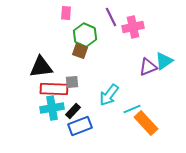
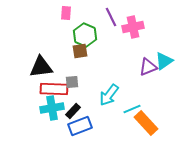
brown square: rotated 28 degrees counterclockwise
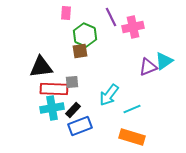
black rectangle: moved 1 px up
orange rectangle: moved 14 px left, 14 px down; rotated 30 degrees counterclockwise
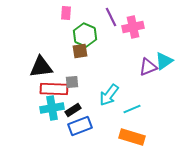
black rectangle: rotated 14 degrees clockwise
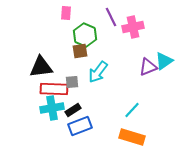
cyan arrow: moved 11 px left, 23 px up
cyan line: moved 1 px down; rotated 24 degrees counterclockwise
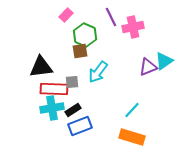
pink rectangle: moved 2 px down; rotated 40 degrees clockwise
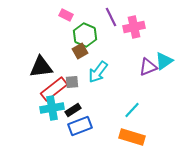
pink rectangle: rotated 72 degrees clockwise
pink cross: moved 1 px right
brown square: rotated 21 degrees counterclockwise
red rectangle: rotated 40 degrees counterclockwise
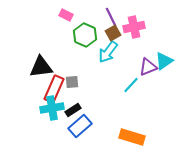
brown square: moved 33 px right, 18 px up
cyan arrow: moved 10 px right, 20 px up
red rectangle: rotated 28 degrees counterclockwise
cyan line: moved 1 px left, 25 px up
blue rectangle: rotated 20 degrees counterclockwise
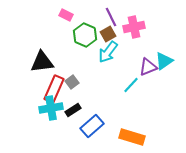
brown square: moved 5 px left, 1 px down
black triangle: moved 1 px right, 5 px up
gray square: rotated 32 degrees counterclockwise
cyan cross: moved 1 px left
blue rectangle: moved 12 px right
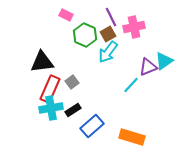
red rectangle: moved 4 px left
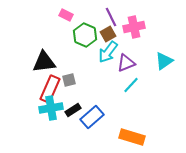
black triangle: moved 2 px right
purple triangle: moved 22 px left, 4 px up
gray square: moved 3 px left, 2 px up; rotated 24 degrees clockwise
blue rectangle: moved 9 px up
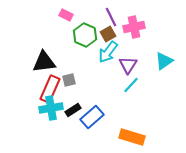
purple triangle: moved 2 px right, 2 px down; rotated 36 degrees counterclockwise
